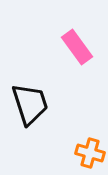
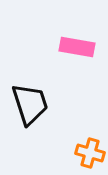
pink rectangle: rotated 44 degrees counterclockwise
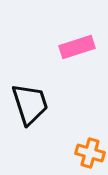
pink rectangle: rotated 28 degrees counterclockwise
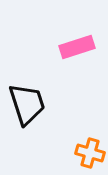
black trapezoid: moved 3 px left
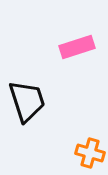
black trapezoid: moved 3 px up
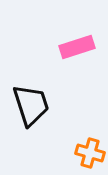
black trapezoid: moved 4 px right, 4 px down
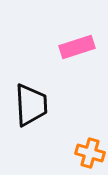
black trapezoid: rotated 15 degrees clockwise
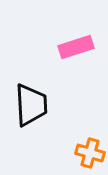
pink rectangle: moved 1 px left
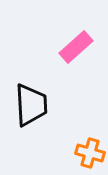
pink rectangle: rotated 24 degrees counterclockwise
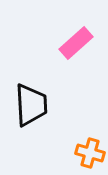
pink rectangle: moved 4 px up
